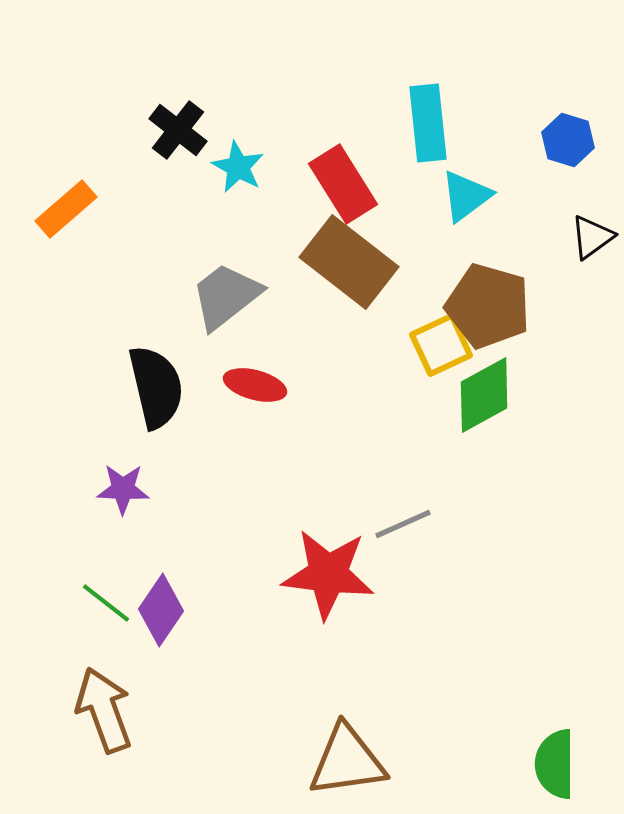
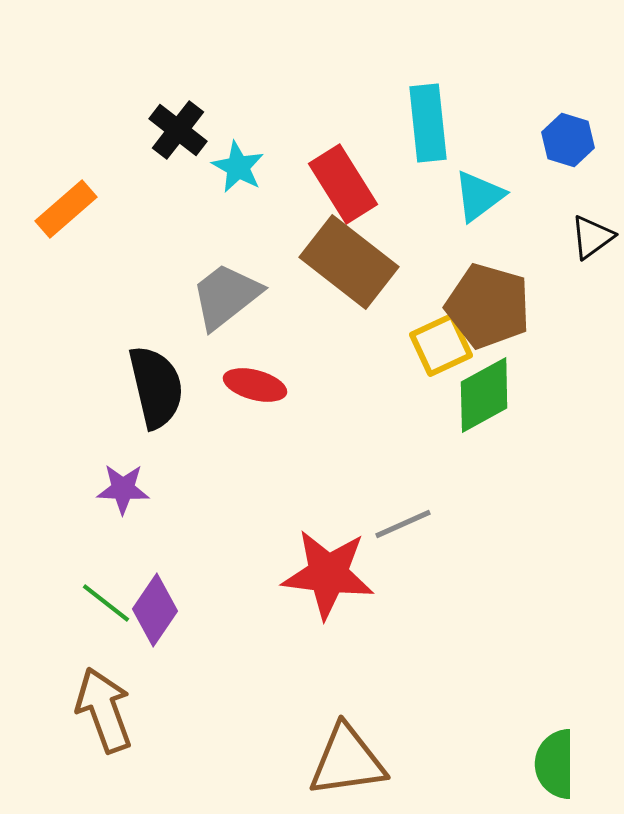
cyan triangle: moved 13 px right
purple diamond: moved 6 px left
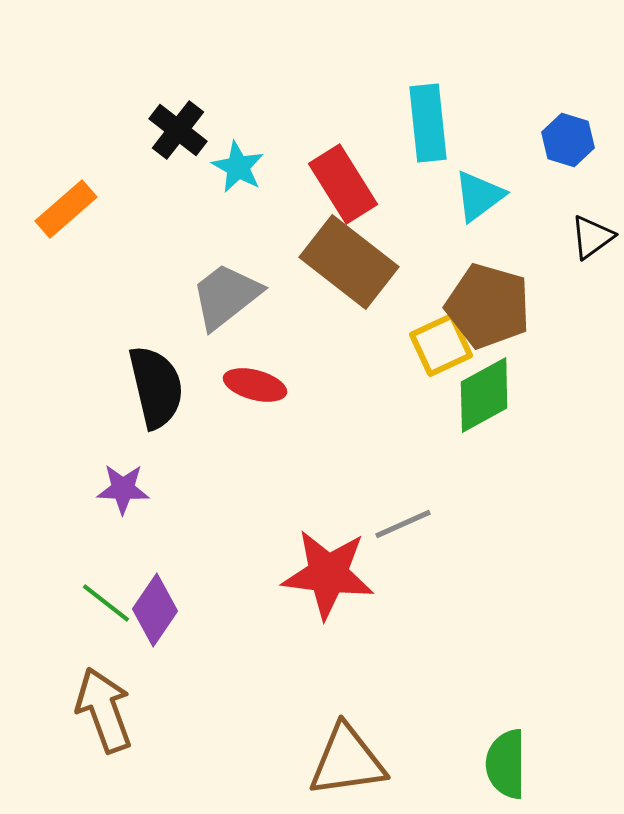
green semicircle: moved 49 px left
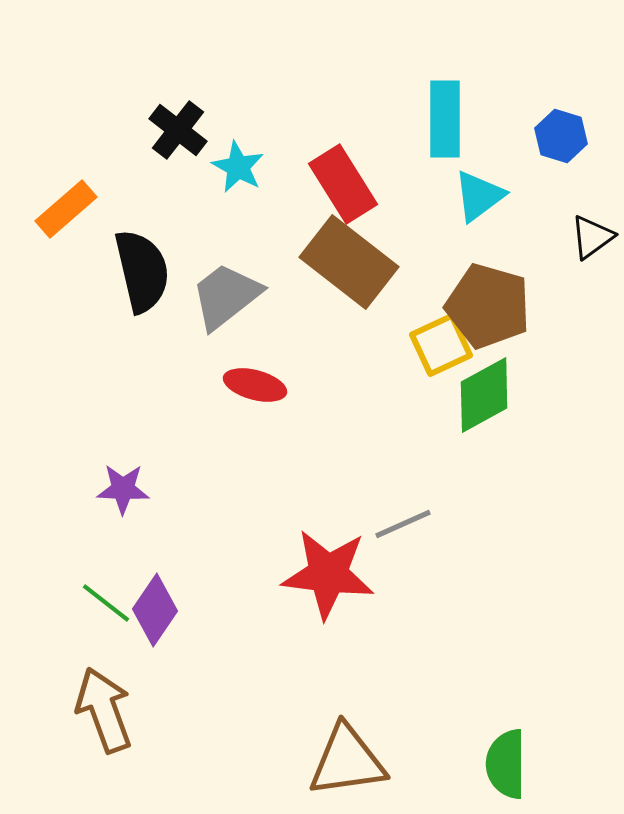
cyan rectangle: moved 17 px right, 4 px up; rotated 6 degrees clockwise
blue hexagon: moved 7 px left, 4 px up
black semicircle: moved 14 px left, 116 px up
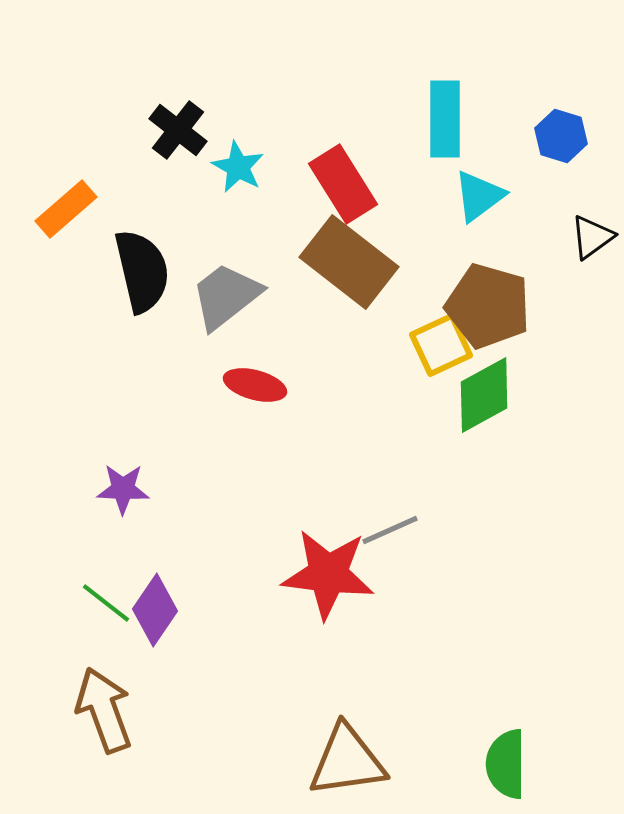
gray line: moved 13 px left, 6 px down
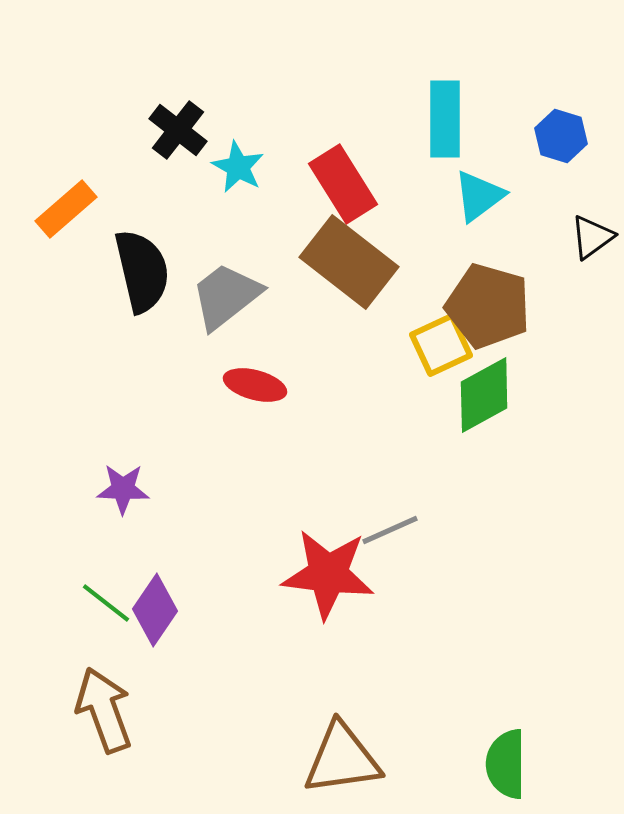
brown triangle: moved 5 px left, 2 px up
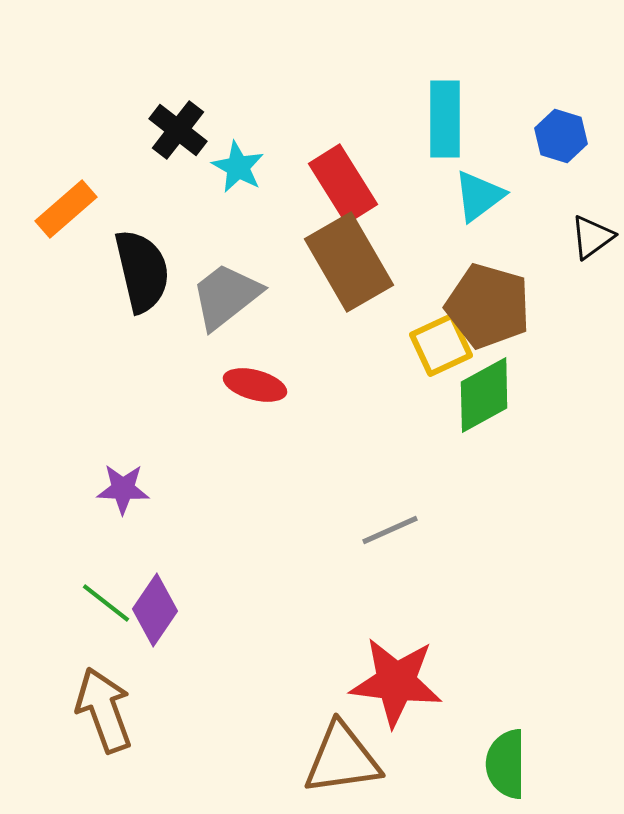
brown rectangle: rotated 22 degrees clockwise
red star: moved 68 px right, 108 px down
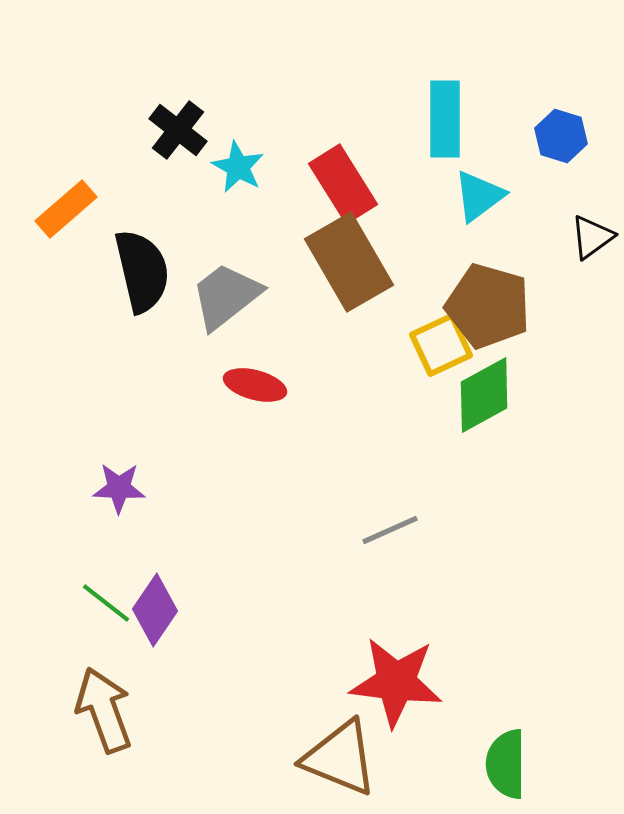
purple star: moved 4 px left, 1 px up
brown triangle: moved 2 px left, 1 px up; rotated 30 degrees clockwise
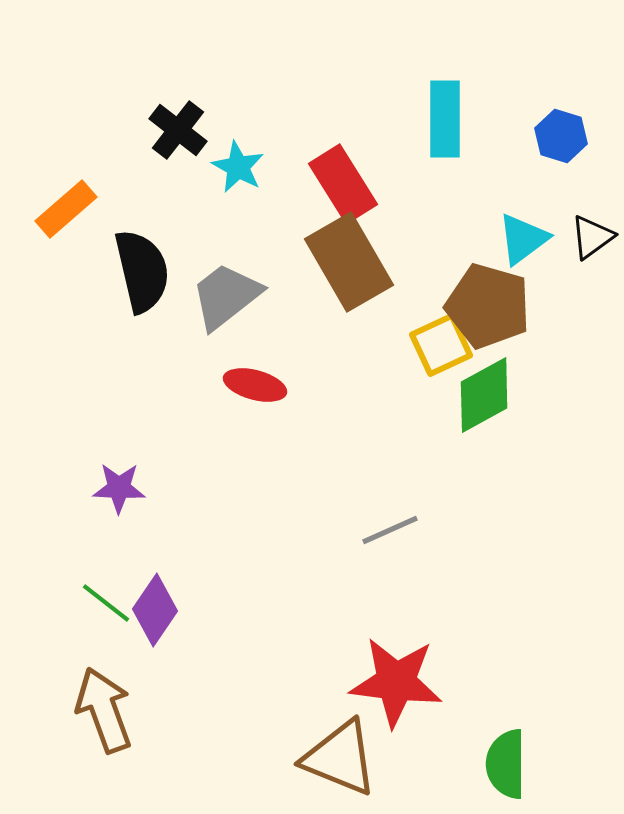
cyan triangle: moved 44 px right, 43 px down
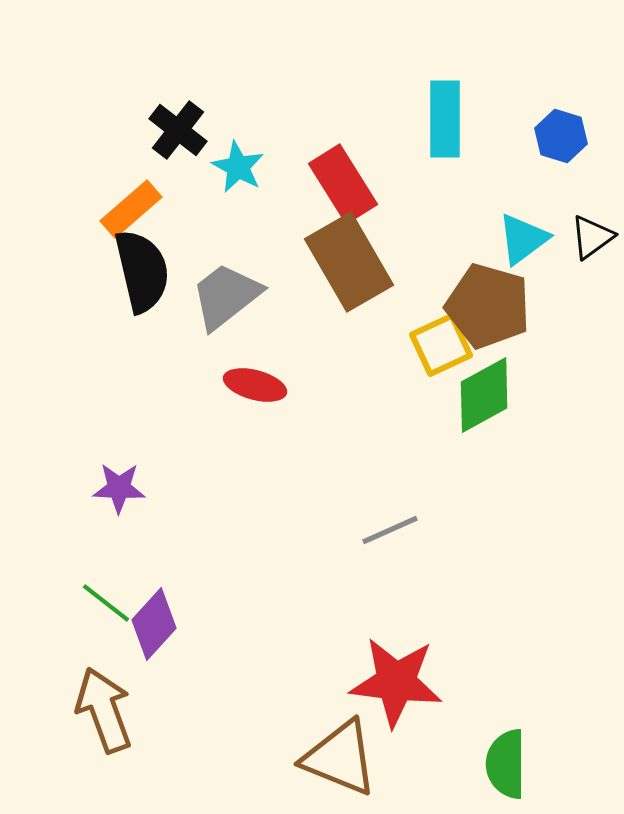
orange rectangle: moved 65 px right
purple diamond: moved 1 px left, 14 px down; rotated 8 degrees clockwise
